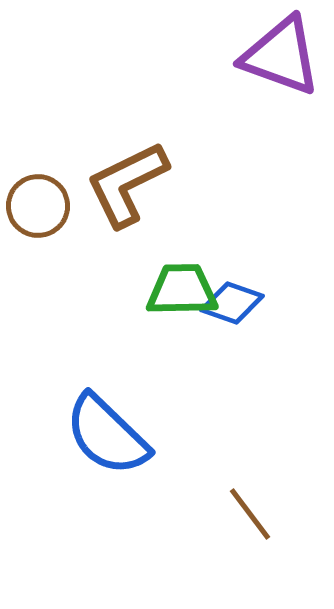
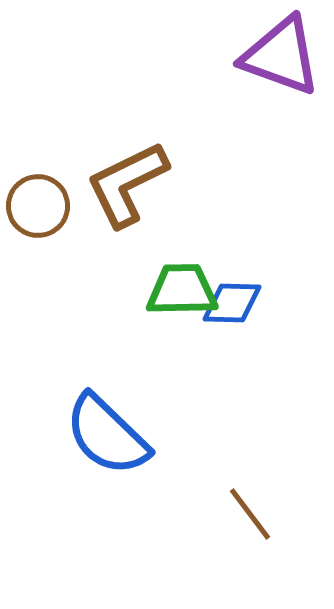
blue diamond: rotated 18 degrees counterclockwise
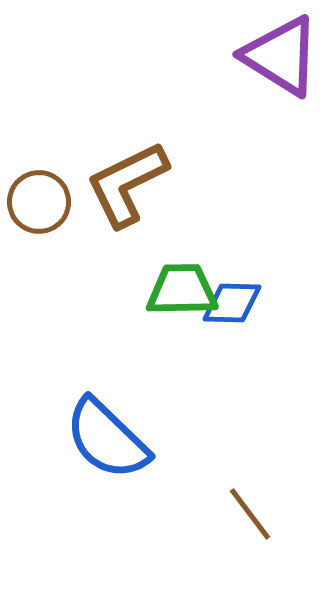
purple triangle: rotated 12 degrees clockwise
brown circle: moved 1 px right, 4 px up
blue semicircle: moved 4 px down
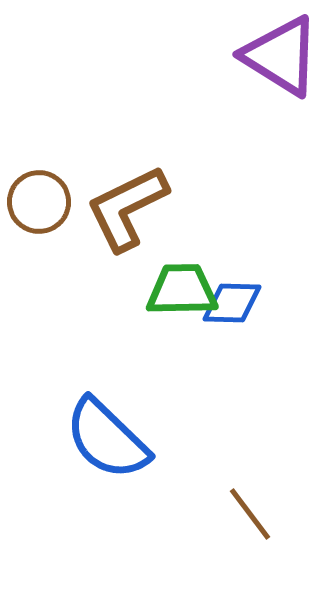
brown L-shape: moved 24 px down
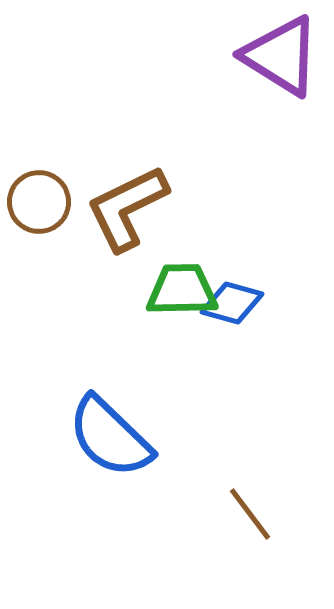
blue diamond: rotated 14 degrees clockwise
blue semicircle: moved 3 px right, 2 px up
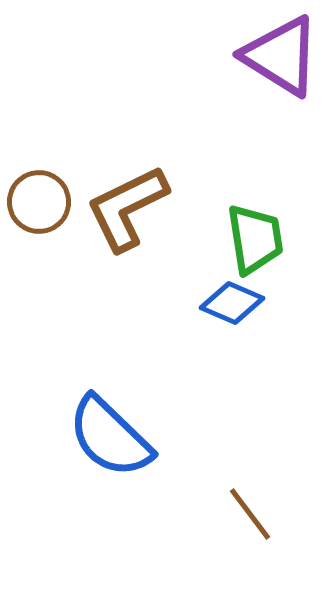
green trapezoid: moved 73 px right, 51 px up; rotated 82 degrees clockwise
blue diamond: rotated 8 degrees clockwise
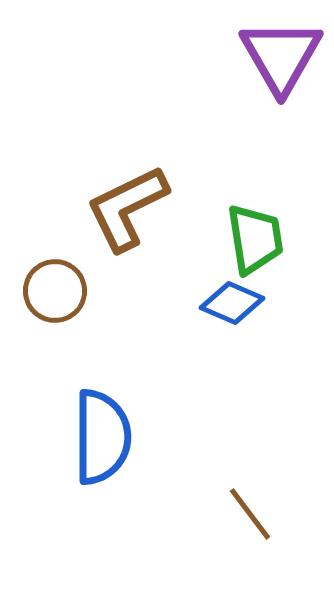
purple triangle: rotated 28 degrees clockwise
brown circle: moved 16 px right, 89 px down
blue semicircle: moved 8 px left; rotated 134 degrees counterclockwise
